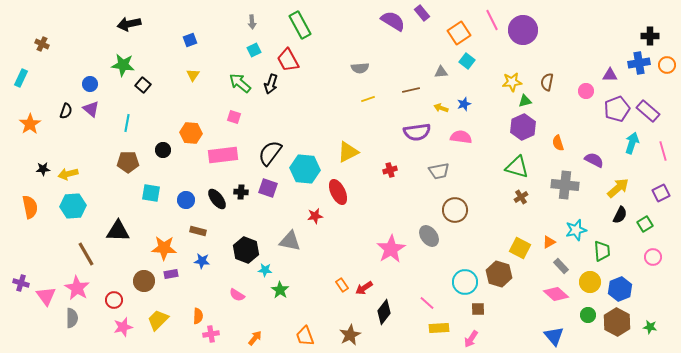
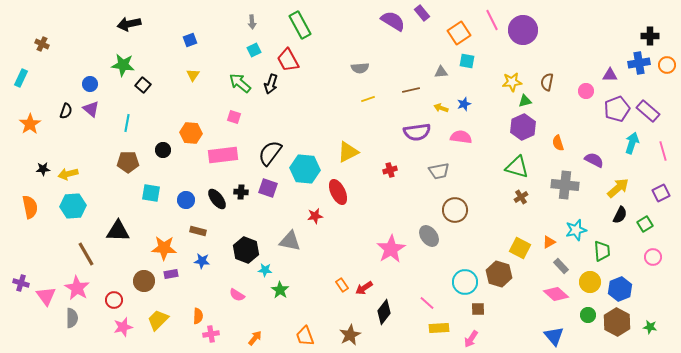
cyan square at (467, 61): rotated 28 degrees counterclockwise
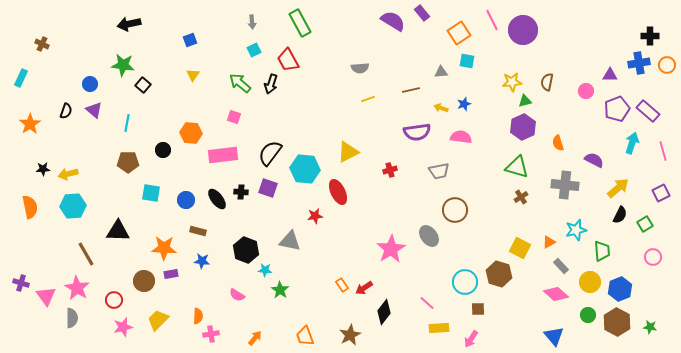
green rectangle at (300, 25): moved 2 px up
purple triangle at (91, 109): moved 3 px right, 1 px down
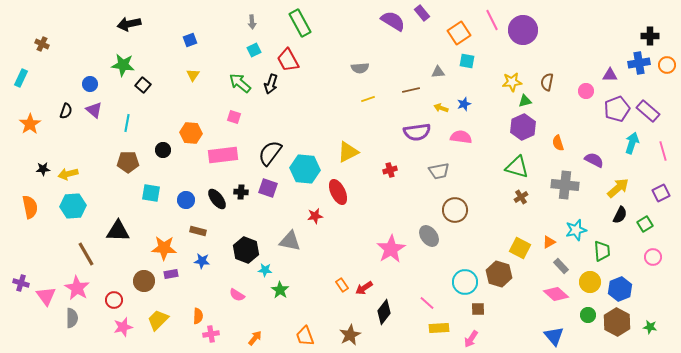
gray triangle at (441, 72): moved 3 px left
